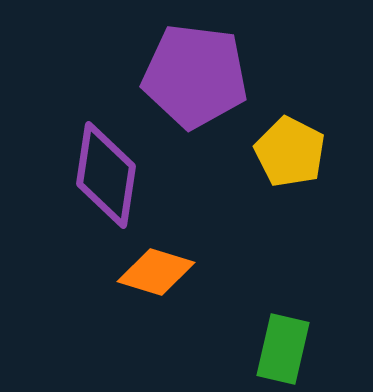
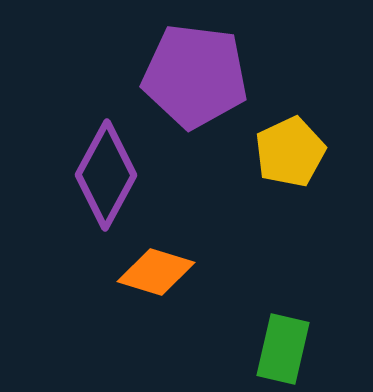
yellow pentagon: rotated 20 degrees clockwise
purple diamond: rotated 20 degrees clockwise
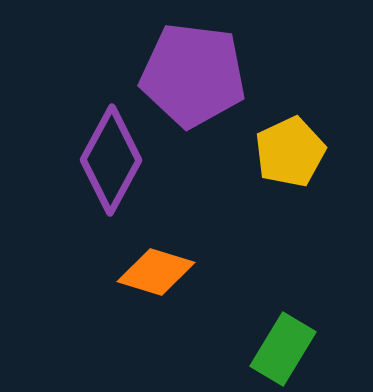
purple pentagon: moved 2 px left, 1 px up
purple diamond: moved 5 px right, 15 px up
green rectangle: rotated 18 degrees clockwise
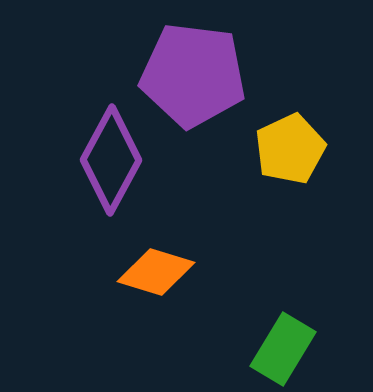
yellow pentagon: moved 3 px up
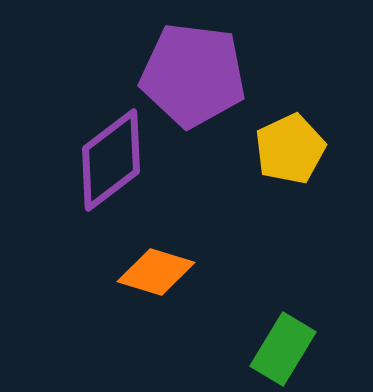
purple diamond: rotated 24 degrees clockwise
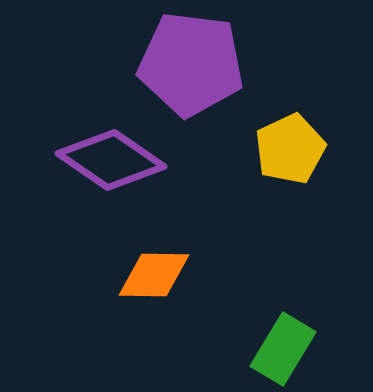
purple pentagon: moved 2 px left, 11 px up
purple diamond: rotated 72 degrees clockwise
orange diamond: moved 2 px left, 3 px down; rotated 16 degrees counterclockwise
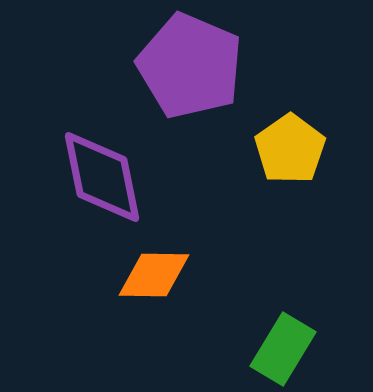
purple pentagon: moved 1 px left, 2 px down; rotated 16 degrees clockwise
yellow pentagon: rotated 10 degrees counterclockwise
purple diamond: moved 9 px left, 17 px down; rotated 44 degrees clockwise
